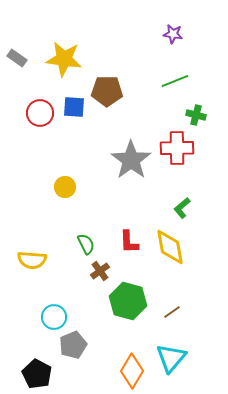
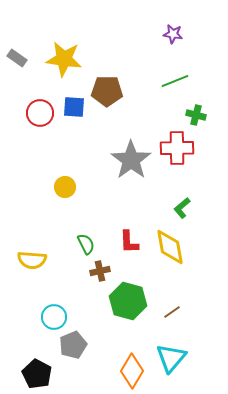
brown cross: rotated 24 degrees clockwise
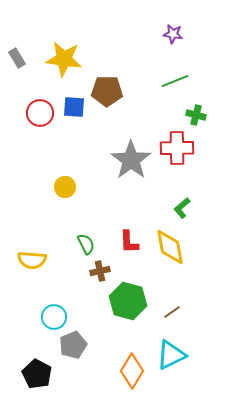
gray rectangle: rotated 24 degrees clockwise
cyan triangle: moved 3 px up; rotated 24 degrees clockwise
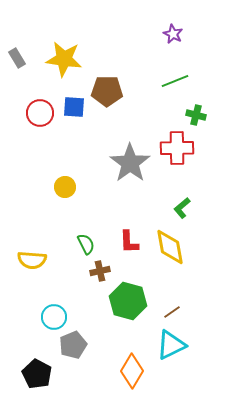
purple star: rotated 18 degrees clockwise
gray star: moved 1 px left, 3 px down
cyan triangle: moved 10 px up
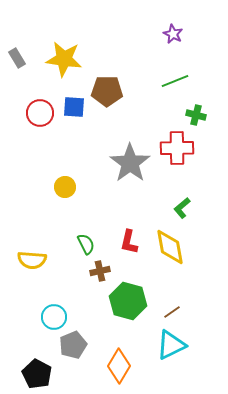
red L-shape: rotated 15 degrees clockwise
orange diamond: moved 13 px left, 5 px up
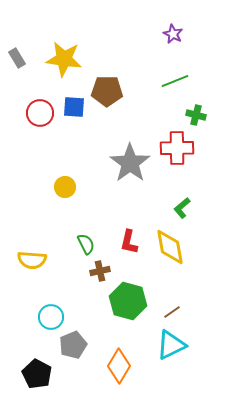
cyan circle: moved 3 px left
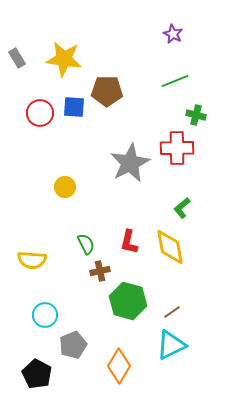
gray star: rotated 9 degrees clockwise
cyan circle: moved 6 px left, 2 px up
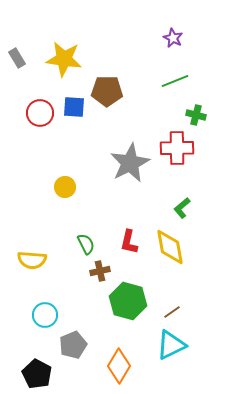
purple star: moved 4 px down
